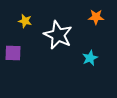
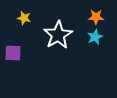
yellow star: moved 1 px left, 3 px up
white star: rotated 16 degrees clockwise
cyan star: moved 5 px right, 21 px up
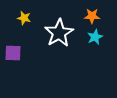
orange star: moved 4 px left, 1 px up
white star: moved 1 px right, 2 px up
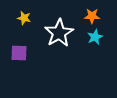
purple square: moved 6 px right
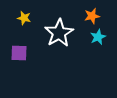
orange star: rotated 14 degrees counterclockwise
cyan star: moved 3 px right
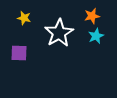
cyan star: moved 2 px left, 1 px up
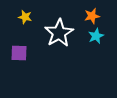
yellow star: moved 1 px right, 1 px up
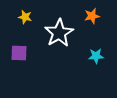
cyan star: moved 20 px down; rotated 21 degrees clockwise
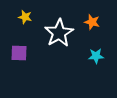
orange star: moved 6 px down; rotated 28 degrees clockwise
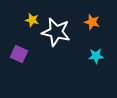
yellow star: moved 7 px right, 3 px down
white star: moved 3 px left, 1 px up; rotated 28 degrees counterclockwise
purple square: moved 1 px down; rotated 24 degrees clockwise
